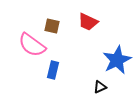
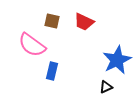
red trapezoid: moved 4 px left
brown square: moved 5 px up
blue rectangle: moved 1 px left, 1 px down
black triangle: moved 6 px right
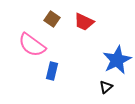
brown square: moved 2 px up; rotated 21 degrees clockwise
black triangle: rotated 16 degrees counterclockwise
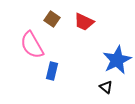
pink semicircle: rotated 24 degrees clockwise
black triangle: rotated 40 degrees counterclockwise
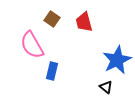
red trapezoid: rotated 50 degrees clockwise
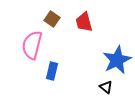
pink semicircle: rotated 44 degrees clockwise
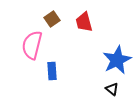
brown square: rotated 21 degrees clockwise
blue rectangle: rotated 18 degrees counterclockwise
black triangle: moved 6 px right, 2 px down
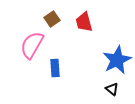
pink semicircle: rotated 16 degrees clockwise
blue rectangle: moved 3 px right, 3 px up
